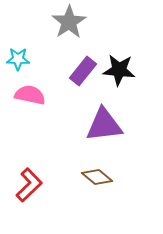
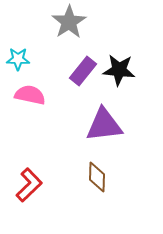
brown diamond: rotated 52 degrees clockwise
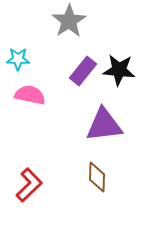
gray star: moved 1 px up
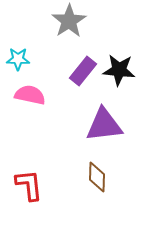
red L-shape: rotated 52 degrees counterclockwise
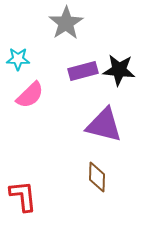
gray star: moved 3 px left, 2 px down
purple rectangle: rotated 36 degrees clockwise
pink semicircle: rotated 124 degrees clockwise
purple triangle: rotated 21 degrees clockwise
red L-shape: moved 6 px left, 11 px down
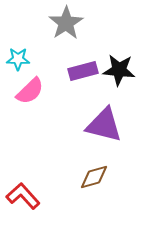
pink semicircle: moved 4 px up
brown diamond: moved 3 px left; rotated 72 degrees clockwise
red L-shape: rotated 36 degrees counterclockwise
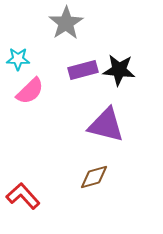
purple rectangle: moved 1 px up
purple triangle: moved 2 px right
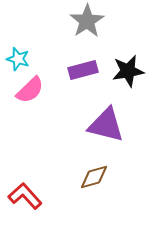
gray star: moved 21 px right, 2 px up
cyan star: rotated 15 degrees clockwise
black star: moved 9 px right, 1 px down; rotated 16 degrees counterclockwise
pink semicircle: moved 1 px up
red L-shape: moved 2 px right
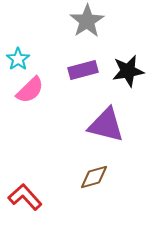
cyan star: rotated 20 degrees clockwise
red L-shape: moved 1 px down
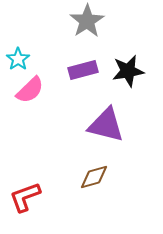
red L-shape: rotated 68 degrees counterclockwise
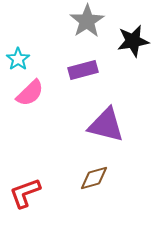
black star: moved 5 px right, 30 px up
pink semicircle: moved 3 px down
brown diamond: moved 1 px down
red L-shape: moved 4 px up
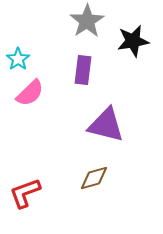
purple rectangle: rotated 68 degrees counterclockwise
